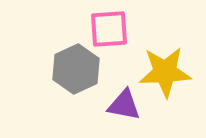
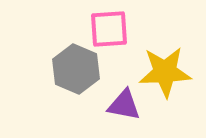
gray hexagon: rotated 12 degrees counterclockwise
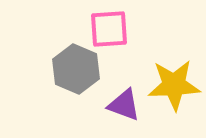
yellow star: moved 9 px right, 13 px down
purple triangle: rotated 9 degrees clockwise
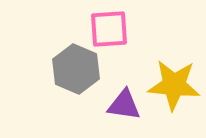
yellow star: rotated 8 degrees clockwise
purple triangle: rotated 12 degrees counterclockwise
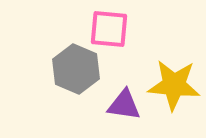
pink square: rotated 9 degrees clockwise
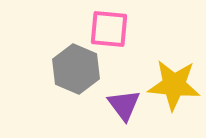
purple triangle: rotated 45 degrees clockwise
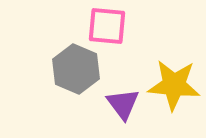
pink square: moved 2 px left, 3 px up
purple triangle: moved 1 px left, 1 px up
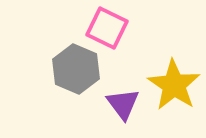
pink square: moved 2 px down; rotated 21 degrees clockwise
yellow star: rotated 28 degrees clockwise
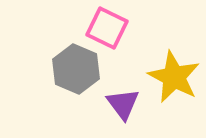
yellow star: moved 8 px up; rotated 6 degrees counterclockwise
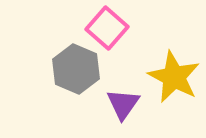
pink square: rotated 15 degrees clockwise
purple triangle: rotated 12 degrees clockwise
